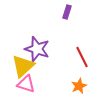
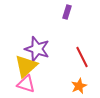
yellow triangle: moved 3 px right
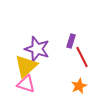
purple rectangle: moved 4 px right, 29 px down
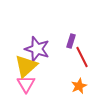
pink triangle: rotated 42 degrees clockwise
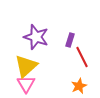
purple rectangle: moved 1 px left, 1 px up
purple star: moved 1 px left, 12 px up
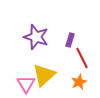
red line: moved 1 px down
yellow triangle: moved 18 px right, 9 px down
orange star: moved 4 px up
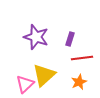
purple rectangle: moved 1 px up
red line: rotated 70 degrees counterclockwise
pink triangle: moved 1 px left; rotated 18 degrees clockwise
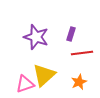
purple rectangle: moved 1 px right, 5 px up
red line: moved 5 px up
pink triangle: rotated 24 degrees clockwise
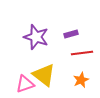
purple rectangle: rotated 56 degrees clockwise
yellow triangle: rotated 40 degrees counterclockwise
orange star: moved 2 px right, 2 px up
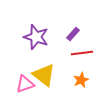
purple rectangle: moved 2 px right; rotated 32 degrees counterclockwise
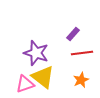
purple star: moved 16 px down
yellow triangle: moved 1 px left, 2 px down
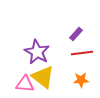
purple rectangle: moved 3 px right
purple star: moved 1 px right, 1 px up; rotated 10 degrees clockwise
orange star: rotated 21 degrees clockwise
pink triangle: rotated 24 degrees clockwise
